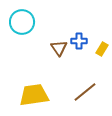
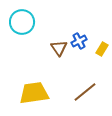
blue cross: rotated 28 degrees counterclockwise
yellow trapezoid: moved 2 px up
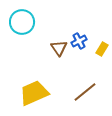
yellow trapezoid: rotated 16 degrees counterclockwise
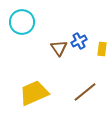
yellow rectangle: rotated 24 degrees counterclockwise
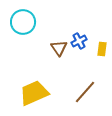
cyan circle: moved 1 px right
brown line: rotated 10 degrees counterclockwise
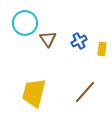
cyan circle: moved 2 px right, 1 px down
brown triangle: moved 11 px left, 9 px up
yellow trapezoid: rotated 52 degrees counterclockwise
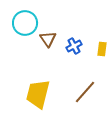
blue cross: moved 5 px left, 5 px down
yellow trapezoid: moved 4 px right, 1 px down
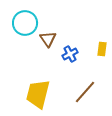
blue cross: moved 4 px left, 8 px down
